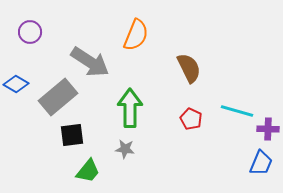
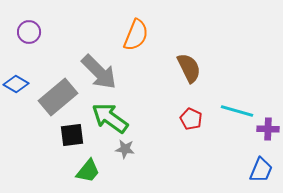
purple circle: moved 1 px left
gray arrow: moved 9 px right, 10 px down; rotated 12 degrees clockwise
green arrow: moved 20 px left, 10 px down; rotated 54 degrees counterclockwise
blue trapezoid: moved 7 px down
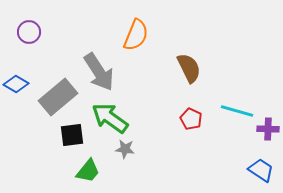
gray arrow: rotated 12 degrees clockwise
blue trapezoid: rotated 80 degrees counterclockwise
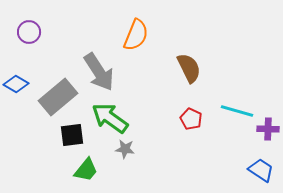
green trapezoid: moved 2 px left, 1 px up
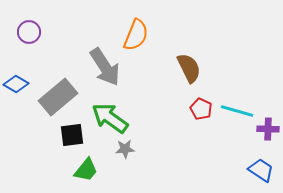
gray arrow: moved 6 px right, 5 px up
red pentagon: moved 10 px right, 10 px up
gray star: rotated 12 degrees counterclockwise
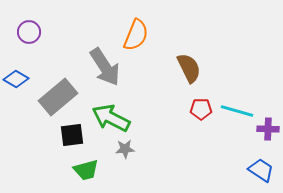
blue diamond: moved 5 px up
red pentagon: rotated 25 degrees counterclockwise
green arrow: moved 1 px right; rotated 9 degrees counterclockwise
green trapezoid: rotated 36 degrees clockwise
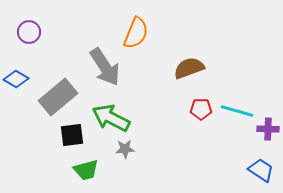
orange semicircle: moved 2 px up
brown semicircle: rotated 84 degrees counterclockwise
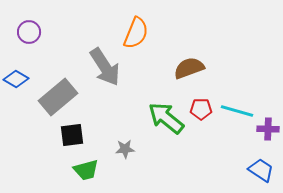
green arrow: moved 55 px right; rotated 12 degrees clockwise
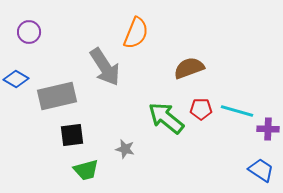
gray rectangle: moved 1 px left, 1 px up; rotated 27 degrees clockwise
gray star: rotated 18 degrees clockwise
